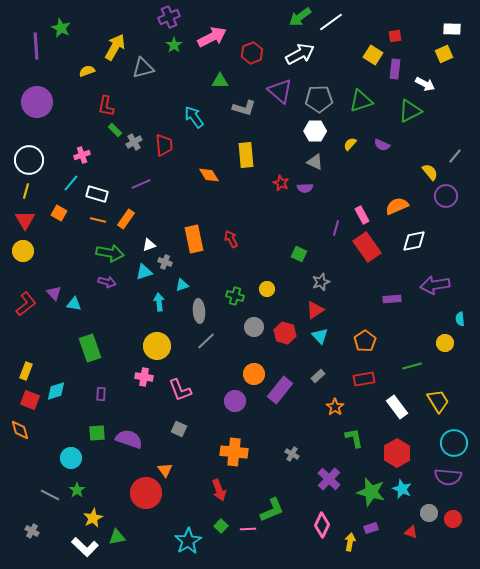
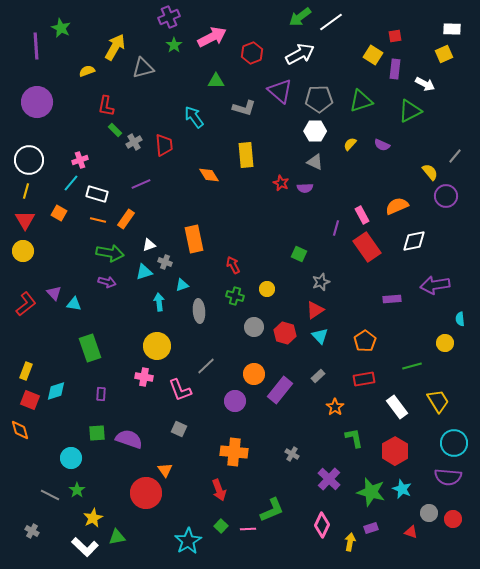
green triangle at (220, 81): moved 4 px left
pink cross at (82, 155): moved 2 px left, 5 px down
red arrow at (231, 239): moved 2 px right, 26 px down
gray line at (206, 341): moved 25 px down
red hexagon at (397, 453): moved 2 px left, 2 px up
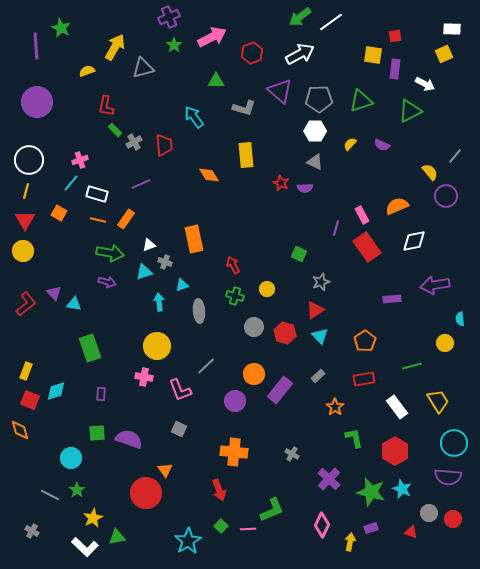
yellow square at (373, 55): rotated 24 degrees counterclockwise
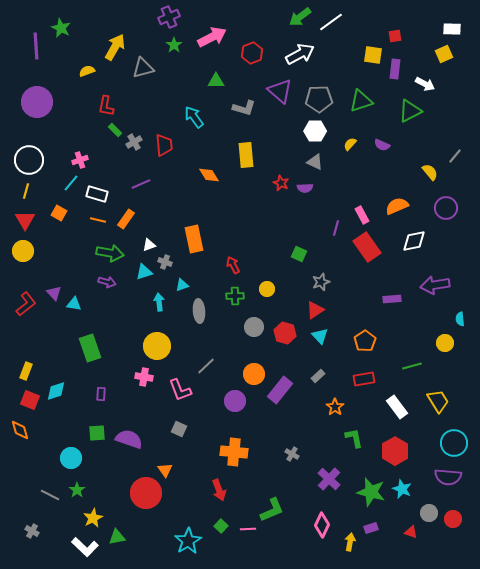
purple circle at (446, 196): moved 12 px down
green cross at (235, 296): rotated 18 degrees counterclockwise
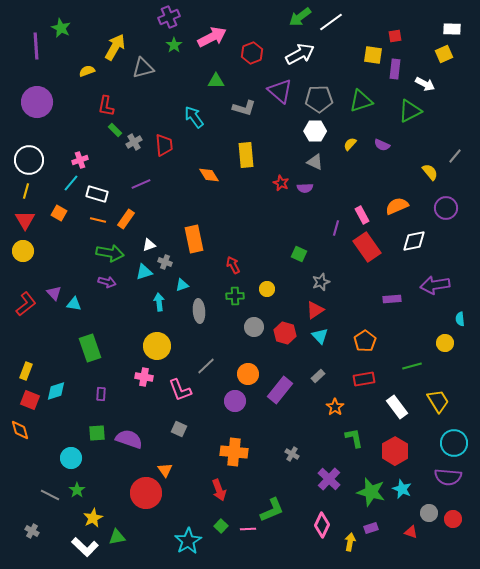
orange circle at (254, 374): moved 6 px left
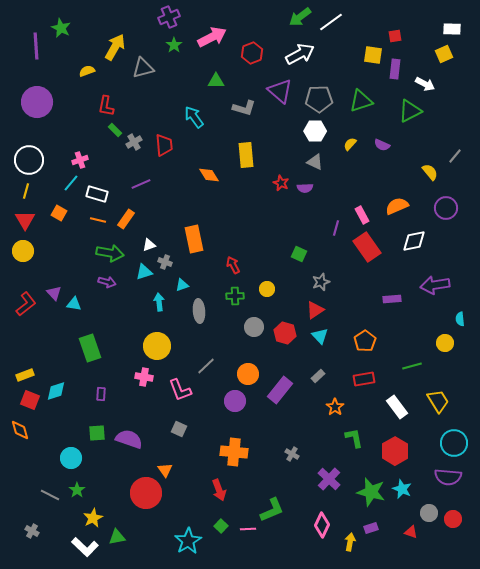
yellow rectangle at (26, 371): moved 1 px left, 4 px down; rotated 48 degrees clockwise
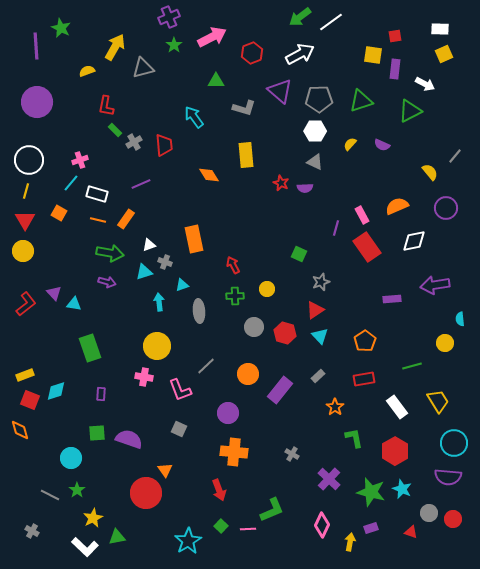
white rectangle at (452, 29): moved 12 px left
purple circle at (235, 401): moved 7 px left, 12 px down
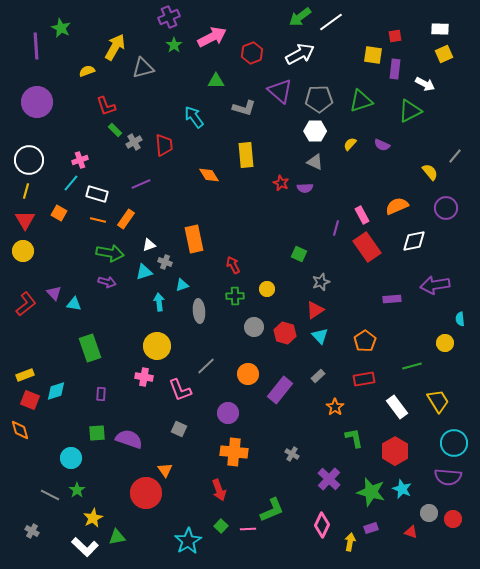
red L-shape at (106, 106): rotated 30 degrees counterclockwise
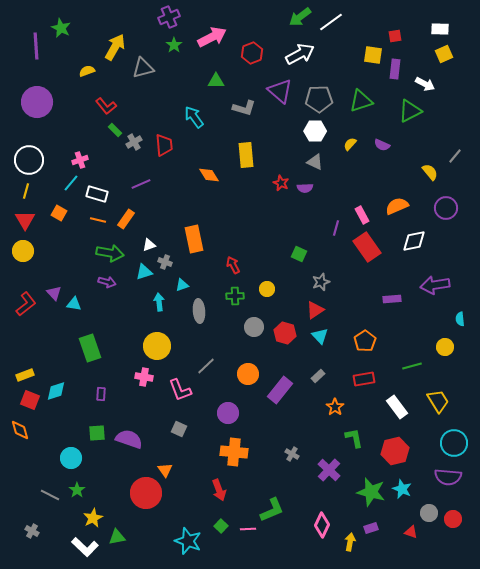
red L-shape at (106, 106): rotated 20 degrees counterclockwise
yellow circle at (445, 343): moved 4 px down
red hexagon at (395, 451): rotated 16 degrees clockwise
purple cross at (329, 479): moved 9 px up
cyan star at (188, 541): rotated 20 degrees counterclockwise
